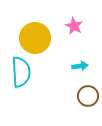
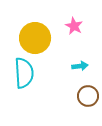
cyan semicircle: moved 3 px right, 1 px down
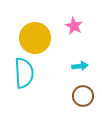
brown circle: moved 5 px left
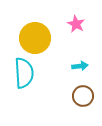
pink star: moved 2 px right, 2 px up
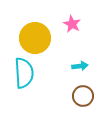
pink star: moved 4 px left
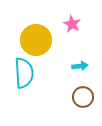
yellow circle: moved 1 px right, 2 px down
brown circle: moved 1 px down
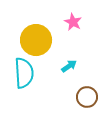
pink star: moved 1 px right, 2 px up
cyan arrow: moved 11 px left; rotated 28 degrees counterclockwise
brown circle: moved 4 px right
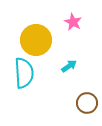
brown circle: moved 6 px down
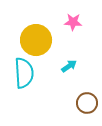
pink star: rotated 24 degrees counterclockwise
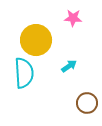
pink star: moved 4 px up
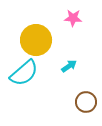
cyan semicircle: rotated 52 degrees clockwise
brown circle: moved 1 px left, 1 px up
